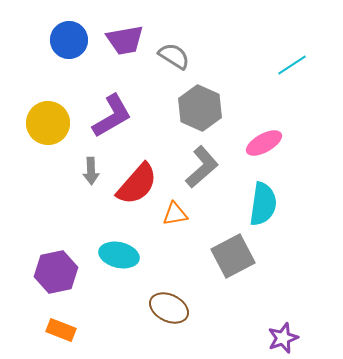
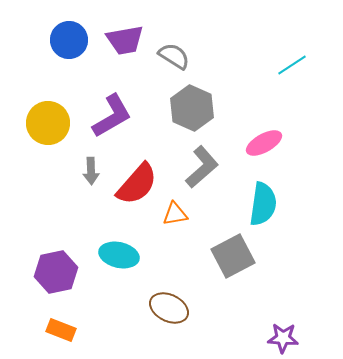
gray hexagon: moved 8 px left
purple star: rotated 24 degrees clockwise
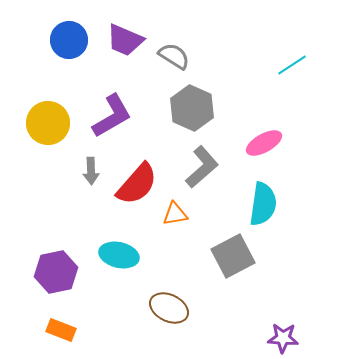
purple trapezoid: rotated 33 degrees clockwise
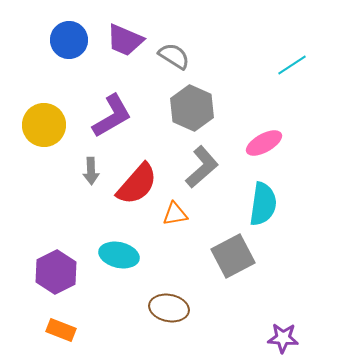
yellow circle: moved 4 px left, 2 px down
purple hexagon: rotated 15 degrees counterclockwise
brown ellipse: rotated 15 degrees counterclockwise
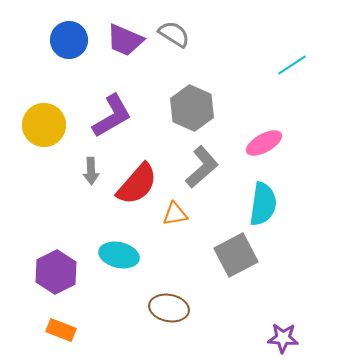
gray semicircle: moved 22 px up
gray square: moved 3 px right, 1 px up
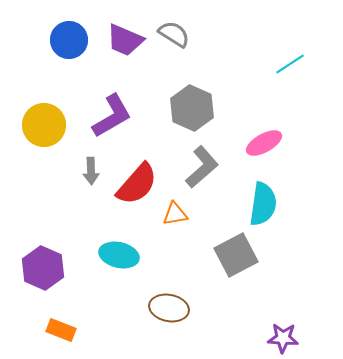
cyan line: moved 2 px left, 1 px up
purple hexagon: moved 13 px left, 4 px up; rotated 9 degrees counterclockwise
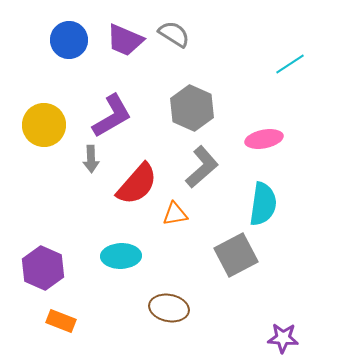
pink ellipse: moved 4 px up; rotated 18 degrees clockwise
gray arrow: moved 12 px up
cyan ellipse: moved 2 px right, 1 px down; rotated 15 degrees counterclockwise
orange rectangle: moved 9 px up
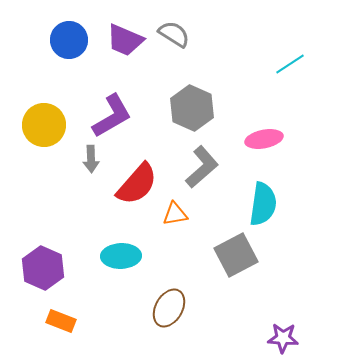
brown ellipse: rotated 72 degrees counterclockwise
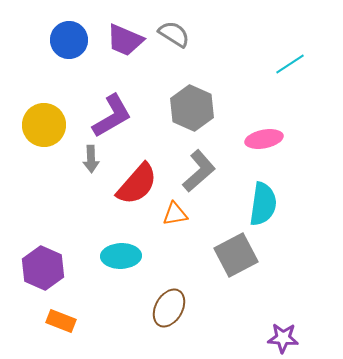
gray L-shape: moved 3 px left, 4 px down
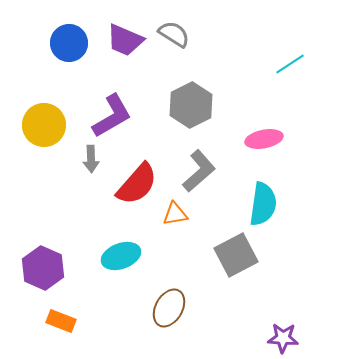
blue circle: moved 3 px down
gray hexagon: moved 1 px left, 3 px up; rotated 9 degrees clockwise
cyan ellipse: rotated 18 degrees counterclockwise
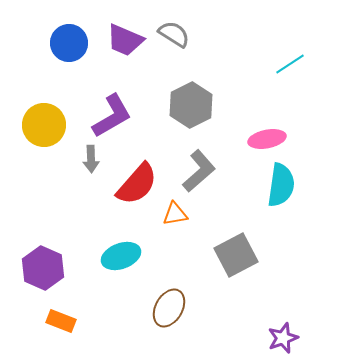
pink ellipse: moved 3 px right
cyan semicircle: moved 18 px right, 19 px up
purple star: rotated 24 degrees counterclockwise
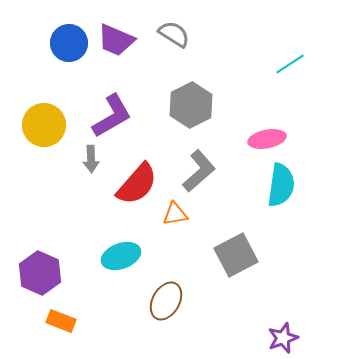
purple trapezoid: moved 9 px left
purple hexagon: moved 3 px left, 5 px down
brown ellipse: moved 3 px left, 7 px up
